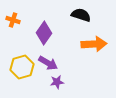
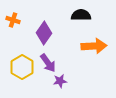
black semicircle: rotated 18 degrees counterclockwise
orange arrow: moved 2 px down
purple arrow: rotated 24 degrees clockwise
yellow hexagon: rotated 15 degrees counterclockwise
purple star: moved 3 px right, 1 px up
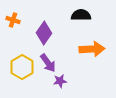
orange arrow: moved 2 px left, 3 px down
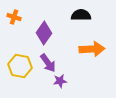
orange cross: moved 1 px right, 3 px up
yellow hexagon: moved 2 px left, 1 px up; rotated 20 degrees counterclockwise
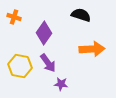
black semicircle: rotated 18 degrees clockwise
purple star: moved 1 px right, 3 px down; rotated 16 degrees clockwise
